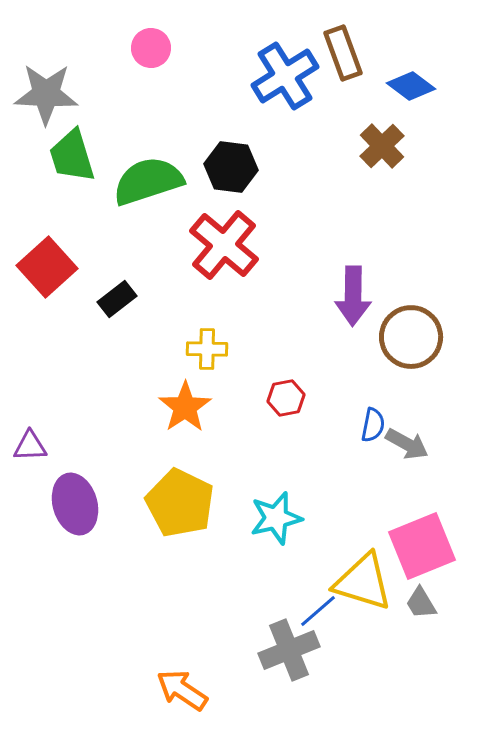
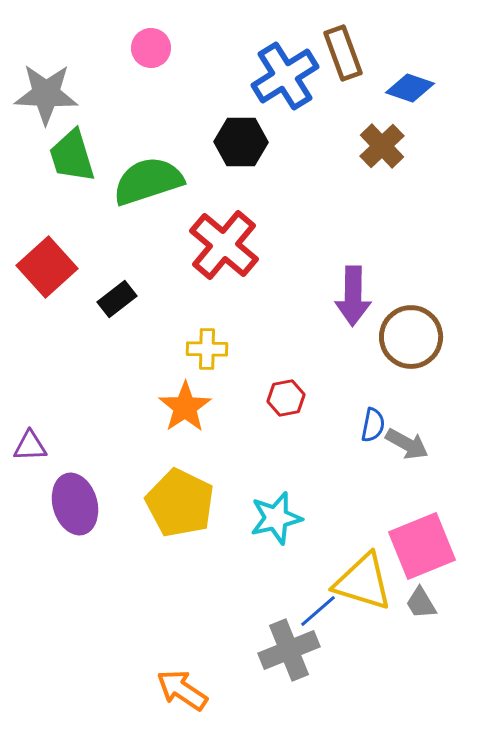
blue diamond: moved 1 px left, 2 px down; rotated 18 degrees counterclockwise
black hexagon: moved 10 px right, 25 px up; rotated 6 degrees counterclockwise
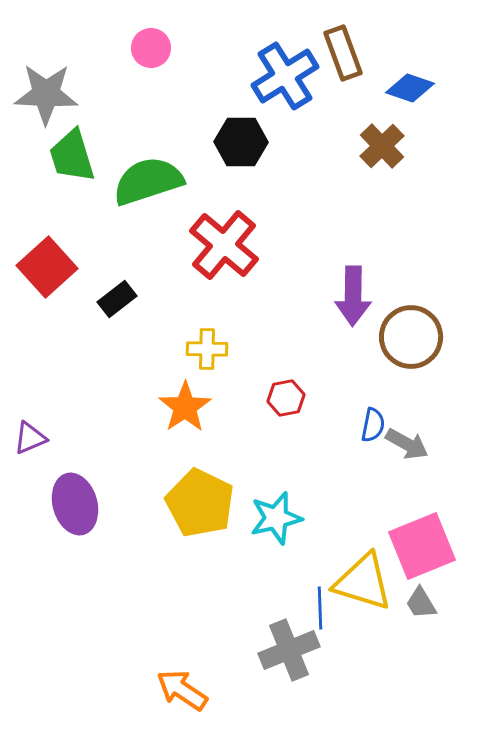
purple triangle: moved 8 px up; rotated 21 degrees counterclockwise
yellow pentagon: moved 20 px right
blue line: moved 2 px right, 3 px up; rotated 51 degrees counterclockwise
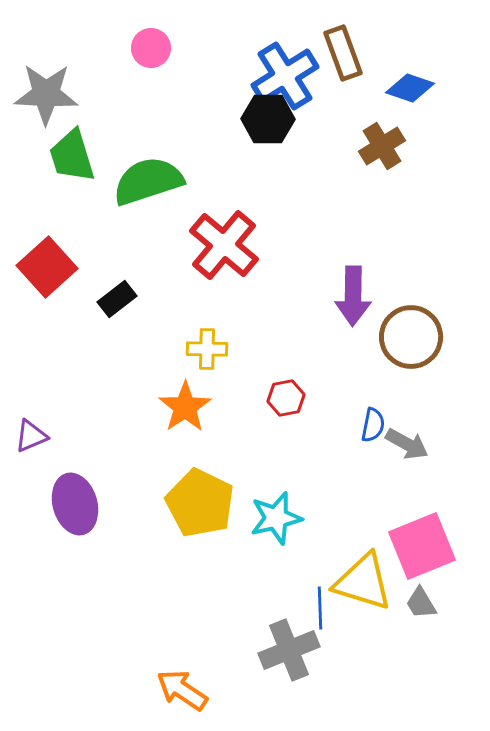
black hexagon: moved 27 px right, 23 px up
brown cross: rotated 12 degrees clockwise
purple triangle: moved 1 px right, 2 px up
